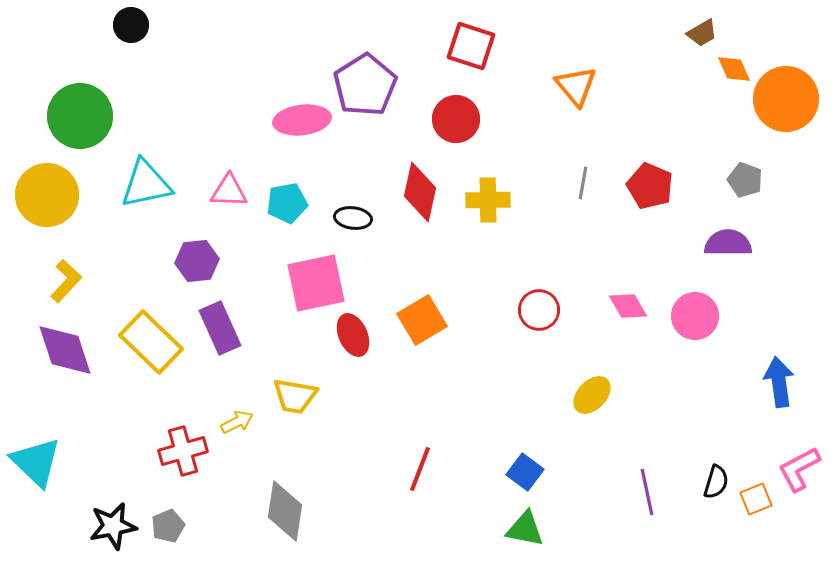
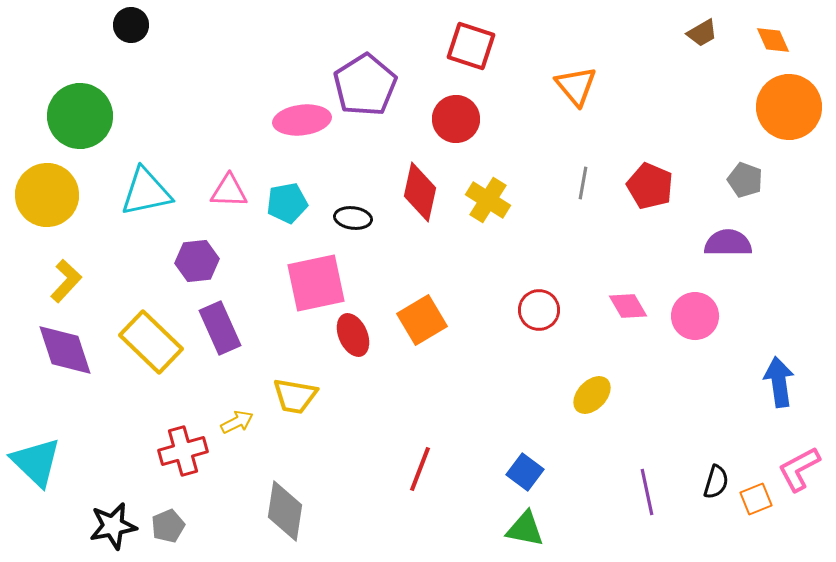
orange diamond at (734, 69): moved 39 px right, 29 px up
orange circle at (786, 99): moved 3 px right, 8 px down
cyan triangle at (146, 184): moved 8 px down
yellow cross at (488, 200): rotated 33 degrees clockwise
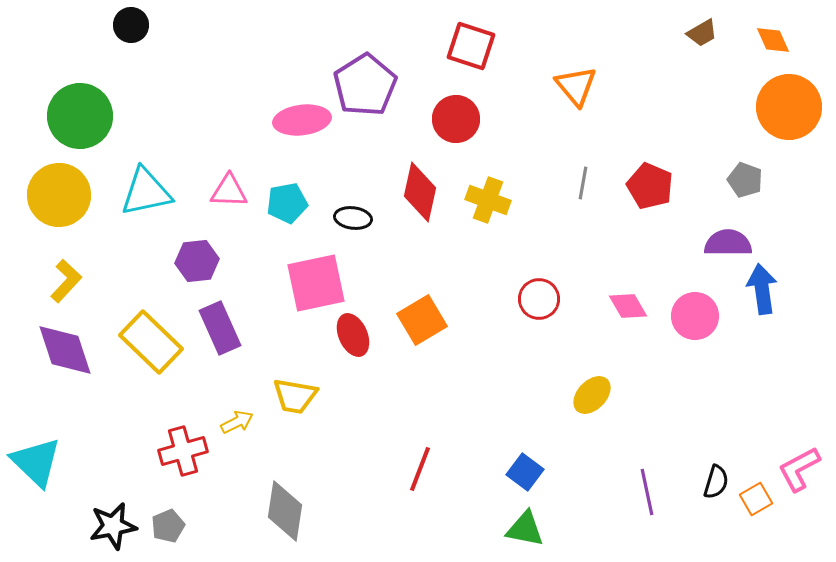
yellow circle at (47, 195): moved 12 px right
yellow cross at (488, 200): rotated 12 degrees counterclockwise
red circle at (539, 310): moved 11 px up
blue arrow at (779, 382): moved 17 px left, 93 px up
orange square at (756, 499): rotated 8 degrees counterclockwise
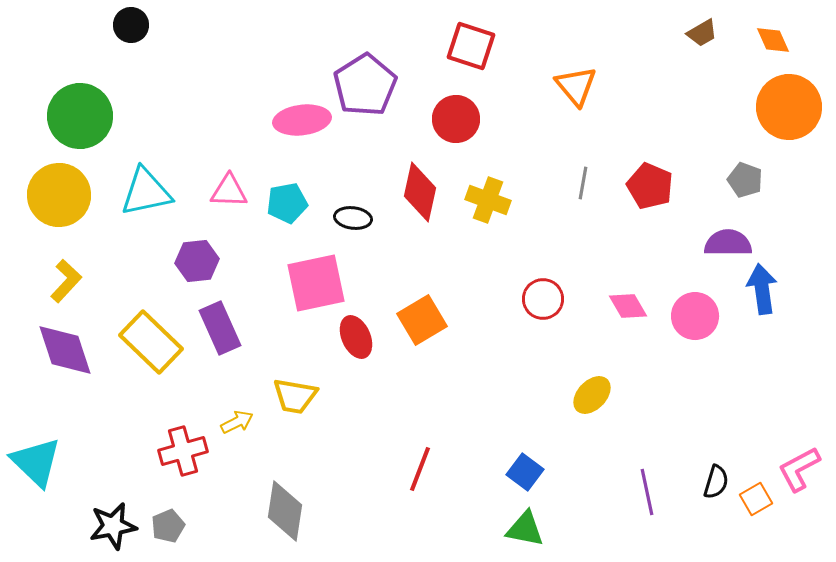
red circle at (539, 299): moved 4 px right
red ellipse at (353, 335): moved 3 px right, 2 px down
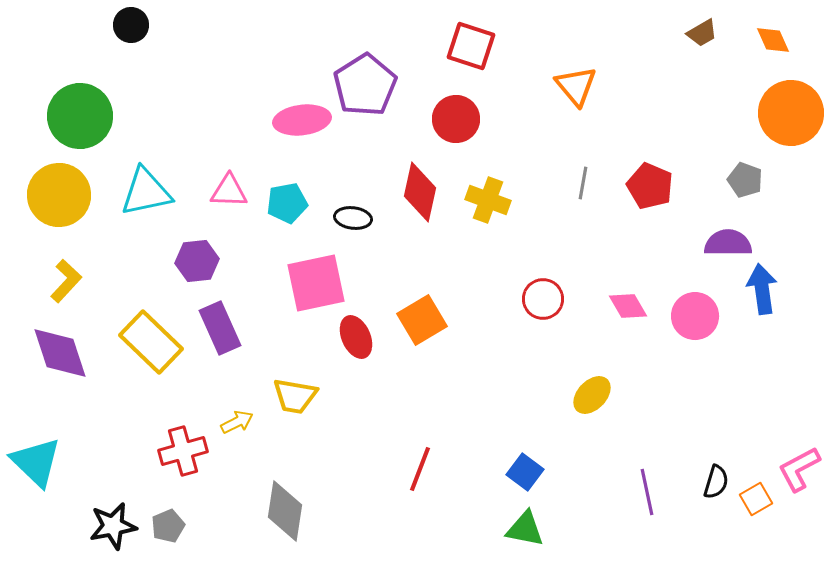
orange circle at (789, 107): moved 2 px right, 6 px down
purple diamond at (65, 350): moved 5 px left, 3 px down
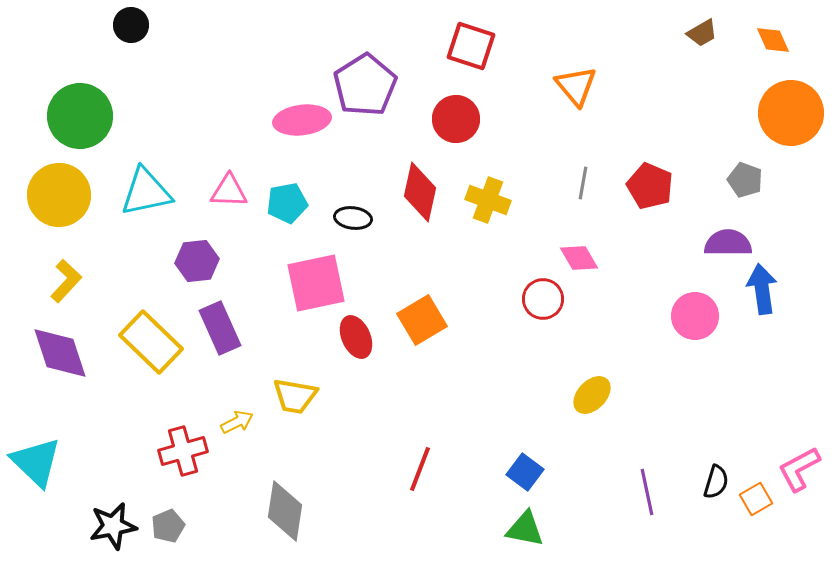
pink diamond at (628, 306): moved 49 px left, 48 px up
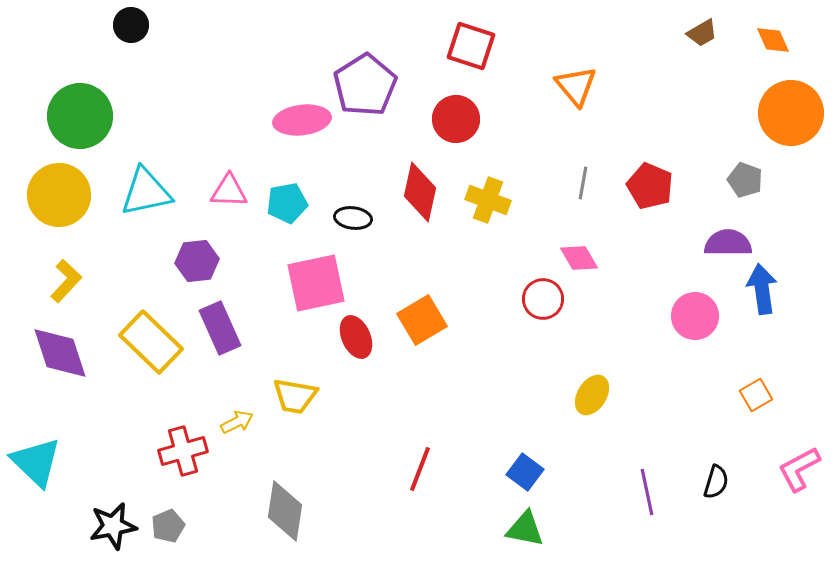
yellow ellipse at (592, 395): rotated 12 degrees counterclockwise
orange square at (756, 499): moved 104 px up
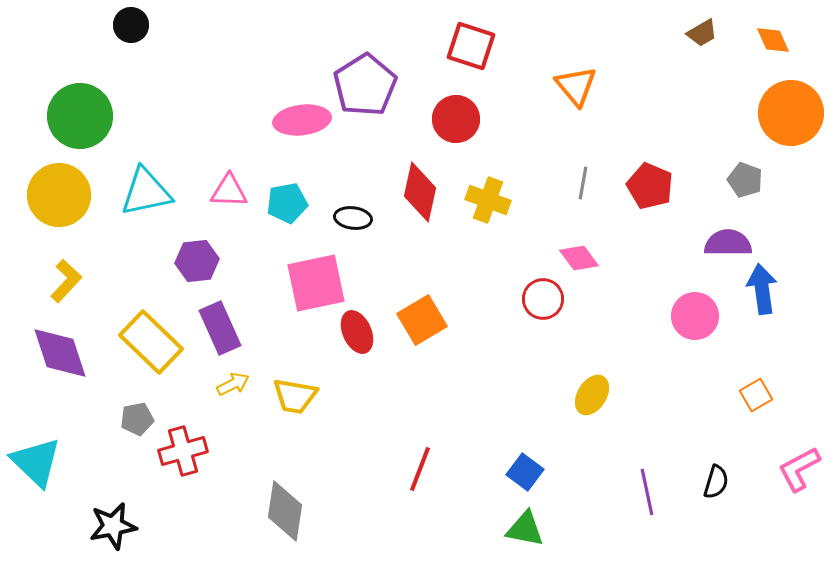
pink diamond at (579, 258): rotated 6 degrees counterclockwise
red ellipse at (356, 337): moved 1 px right, 5 px up
yellow arrow at (237, 422): moved 4 px left, 38 px up
gray pentagon at (168, 526): moved 31 px left, 107 px up; rotated 12 degrees clockwise
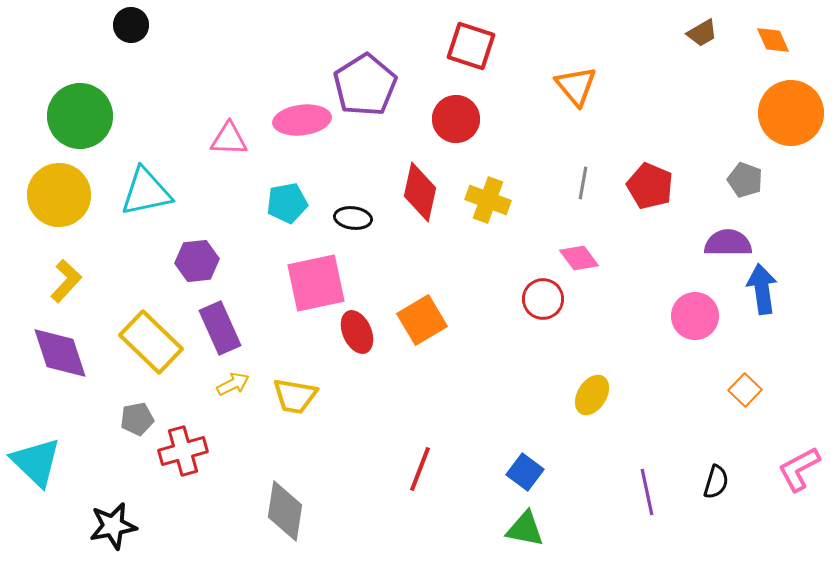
pink triangle at (229, 191): moved 52 px up
orange square at (756, 395): moved 11 px left, 5 px up; rotated 16 degrees counterclockwise
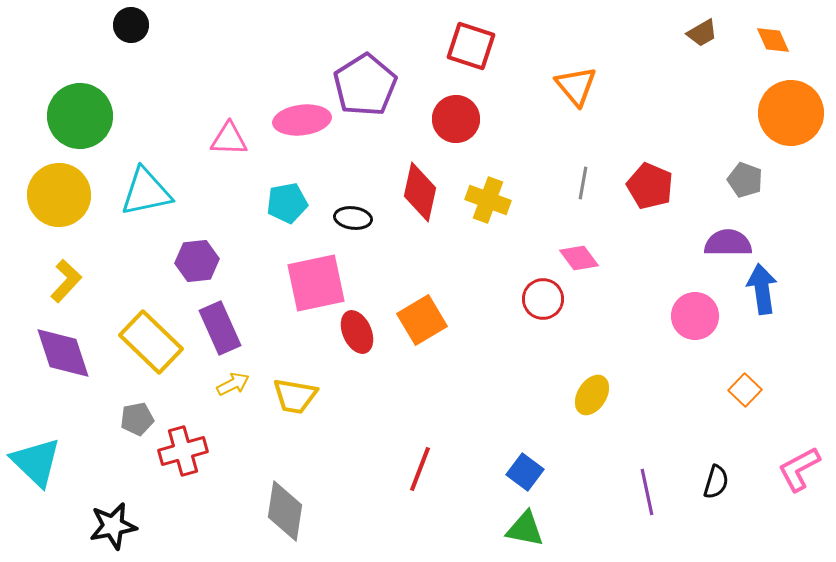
purple diamond at (60, 353): moved 3 px right
